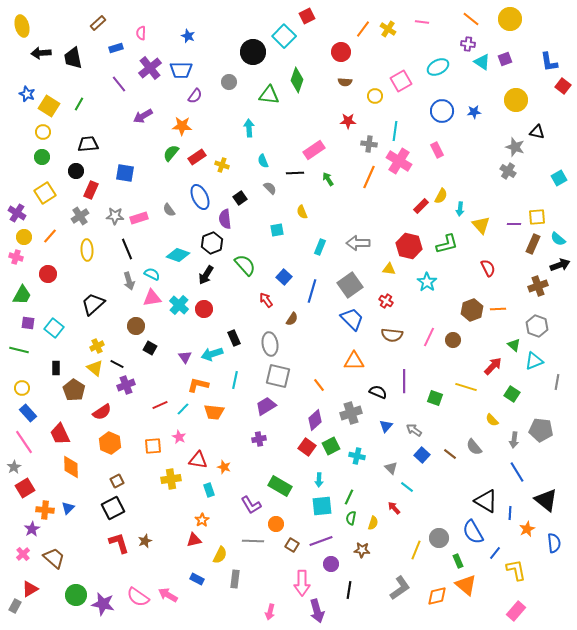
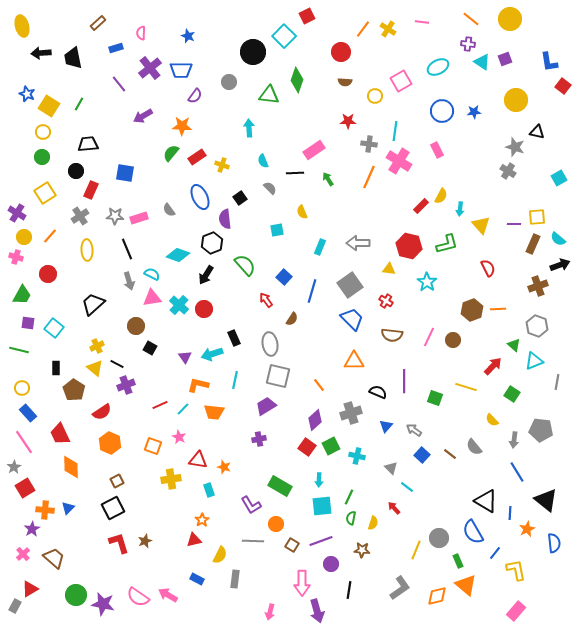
orange square at (153, 446): rotated 24 degrees clockwise
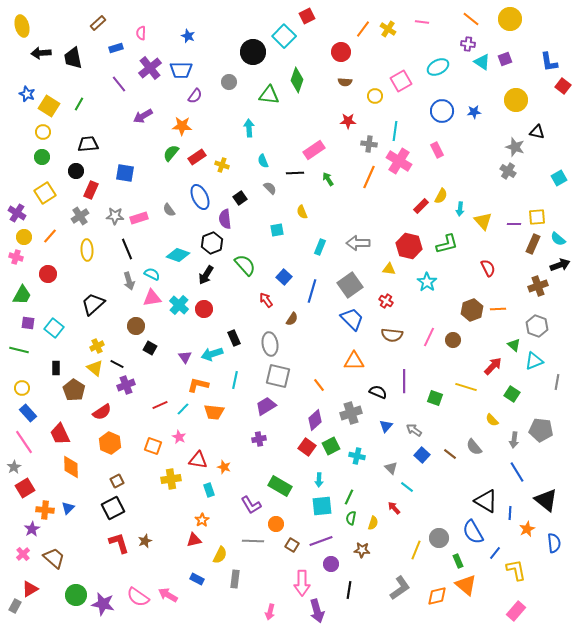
yellow triangle at (481, 225): moved 2 px right, 4 px up
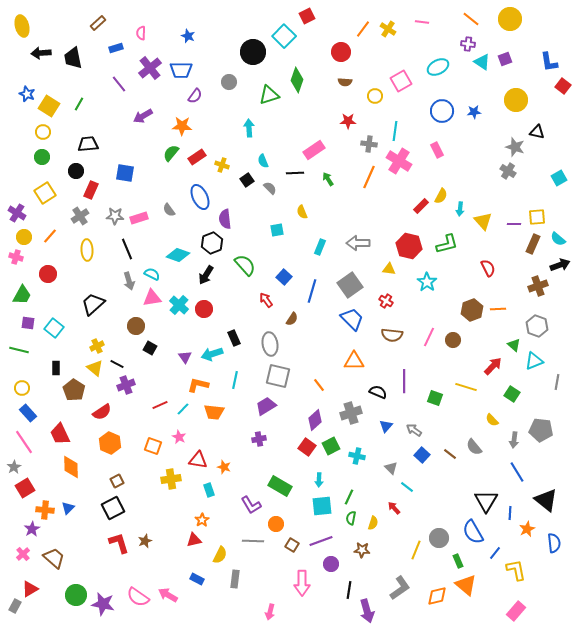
green triangle at (269, 95): rotated 25 degrees counterclockwise
black square at (240, 198): moved 7 px right, 18 px up
black triangle at (486, 501): rotated 30 degrees clockwise
purple arrow at (317, 611): moved 50 px right
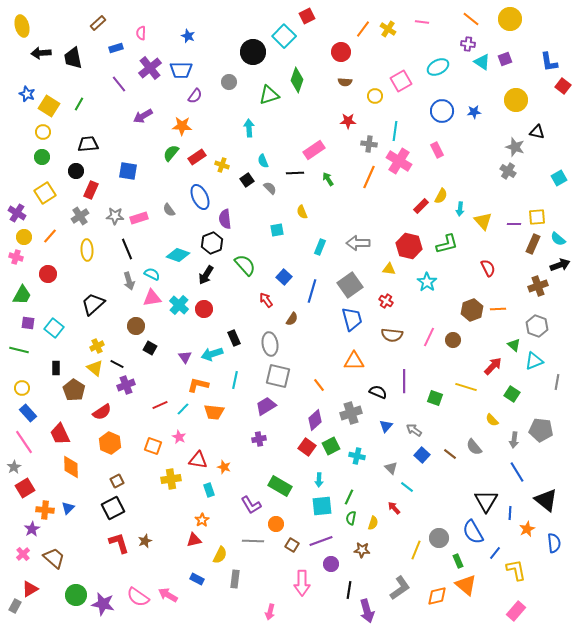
blue square at (125, 173): moved 3 px right, 2 px up
blue trapezoid at (352, 319): rotated 30 degrees clockwise
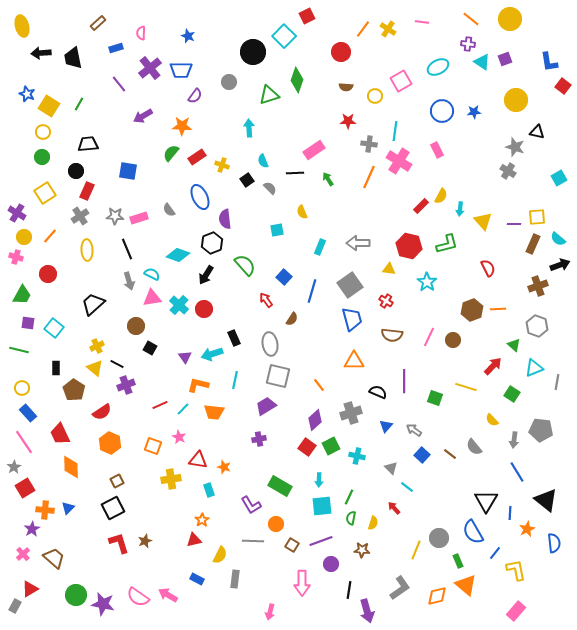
brown semicircle at (345, 82): moved 1 px right, 5 px down
red rectangle at (91, 190): moved 4 px left, 1 px down
cyan triangle at (534, 361): moved 7 px down
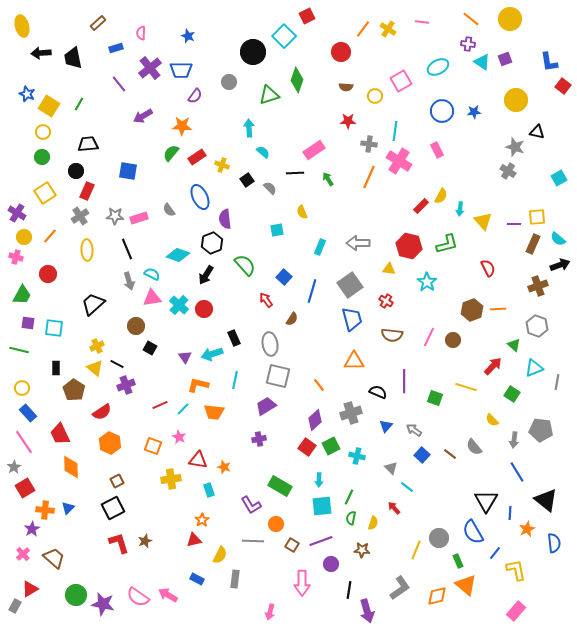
cyan semicircle at (263, 161): moved 9 px up; rotated 152 degrees clockwise
cyan square at (54, 328): rotated 30 degrees counterclockwise
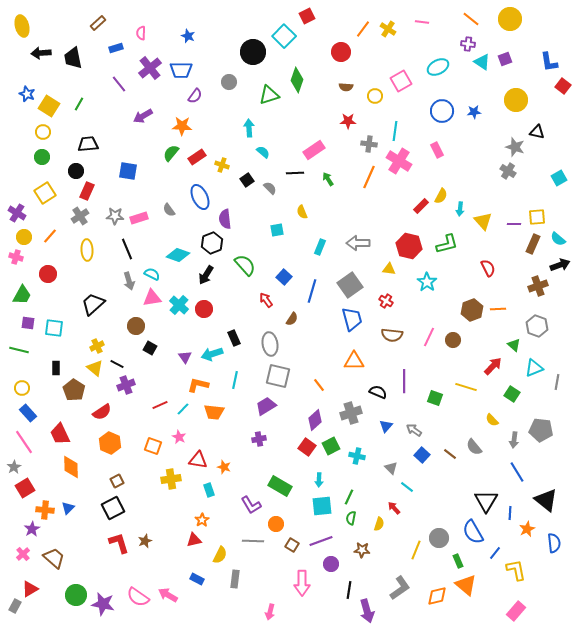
yellow semicircle at (373, 523): moved 6 px right, 1 px down
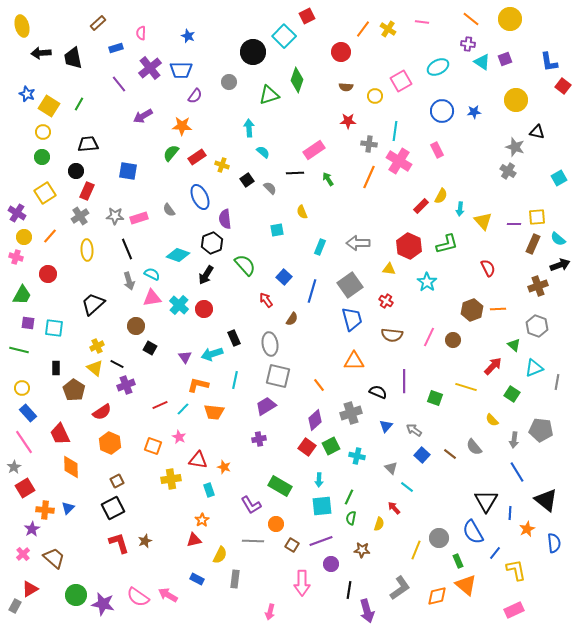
red hexagon at (409, 246): rotated 10 degrees clockwise
pink rectangle at (516, 611): moved 2 px left, 1 px up; rotated 24 degrees clockwise
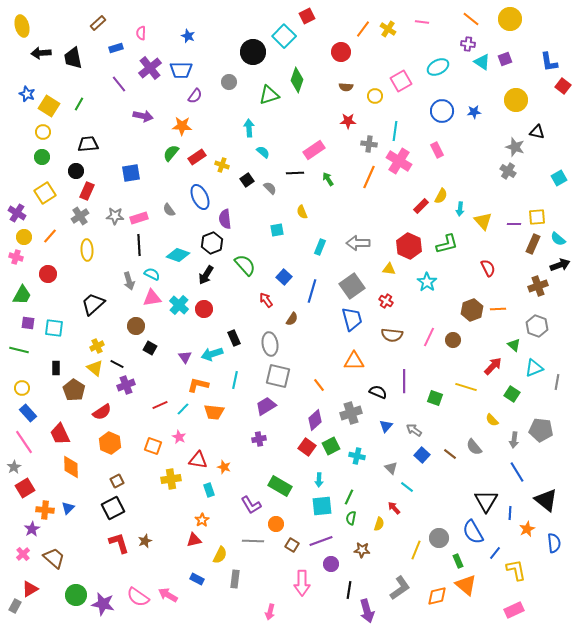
purple arrow at (143, 116): rotated 138 degrees counterclockwise
blue square at (128, 171): moved 3 px right, 2 px down; rotated 18 degrees counterclockwise
black line at (127, 249): moved 12 px right, 4 px up; rotated 20 degrees clockwise
gray square at (350, 285): moved 2 px right, 1 px down
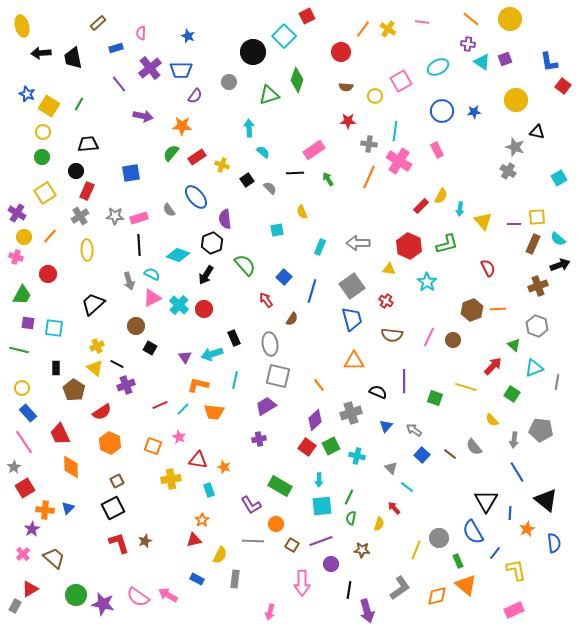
blue ellipse at (200, 197): moved 4 px left; rotated 15 degrees counterclockwise
pink triangle at (152, 298): rotated 18 degrees counterclockwise
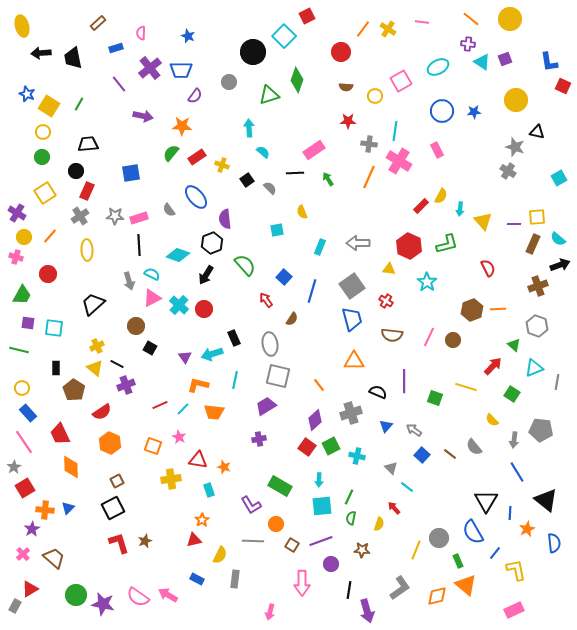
red square at (563, 86): rotated 14 degrees counterclockwise
